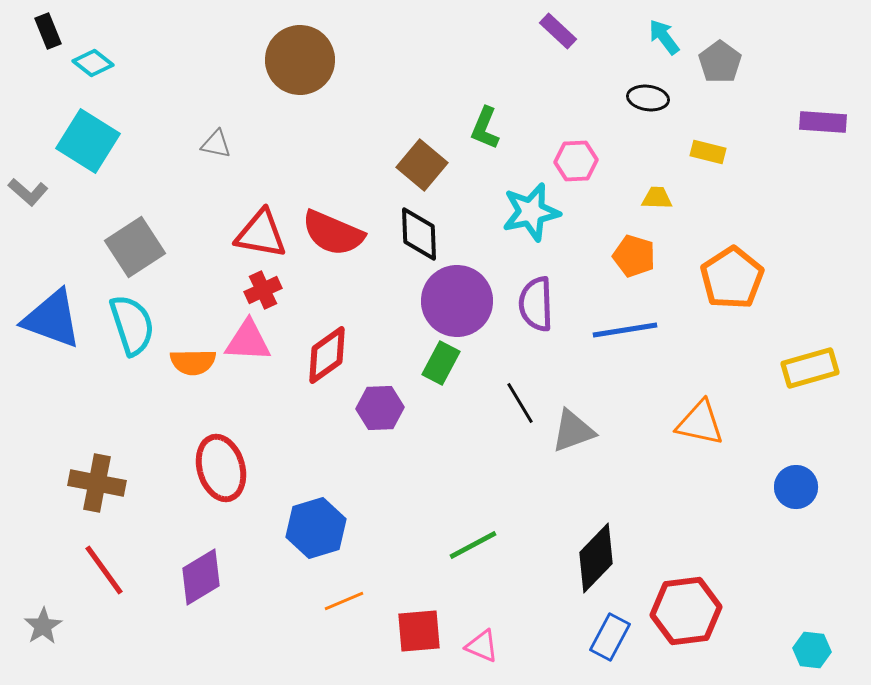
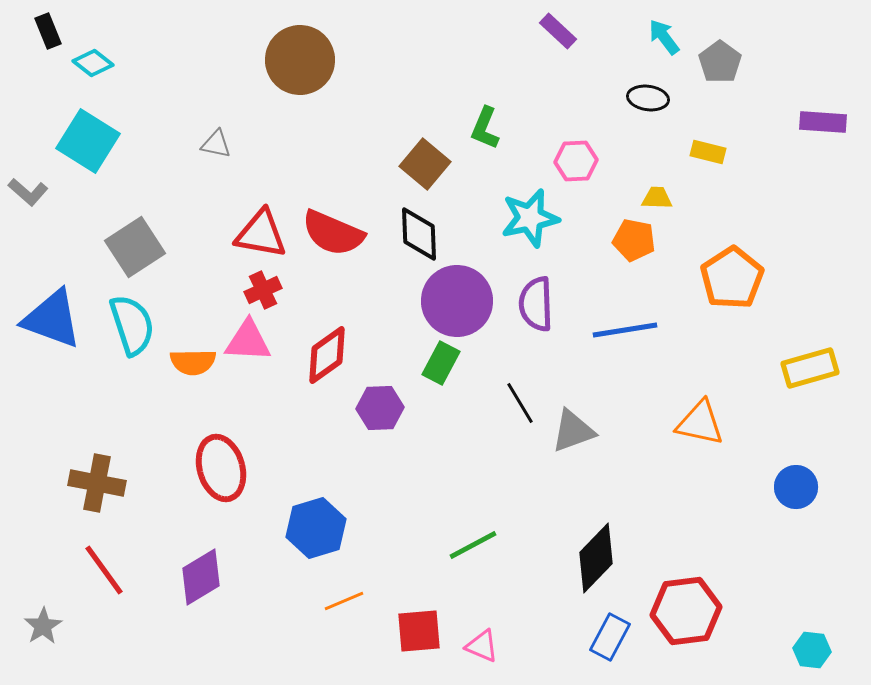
brown square at (422, 165): moved 3 px right, 1 px up
cyan star at (531, 212): moved 1 px left, 6 px down
orange pentagon at (634, 256): moved 16 px up; rotated 6 degrees counterclockwise
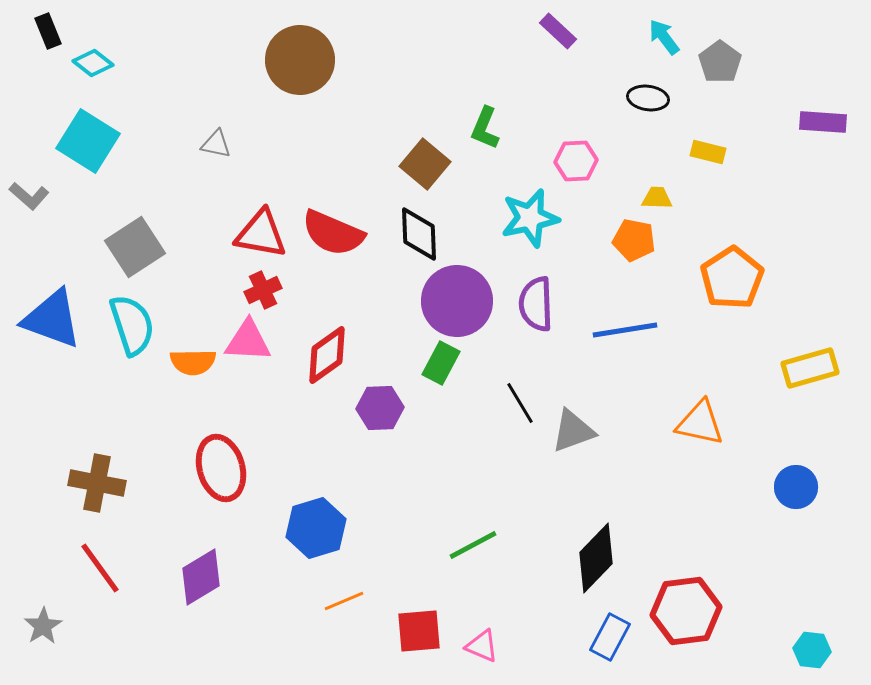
gray L-shape at (28, 192): moved 1 px right, 4 px down
red line at (104, 570): moved 4 px left, 2 px up
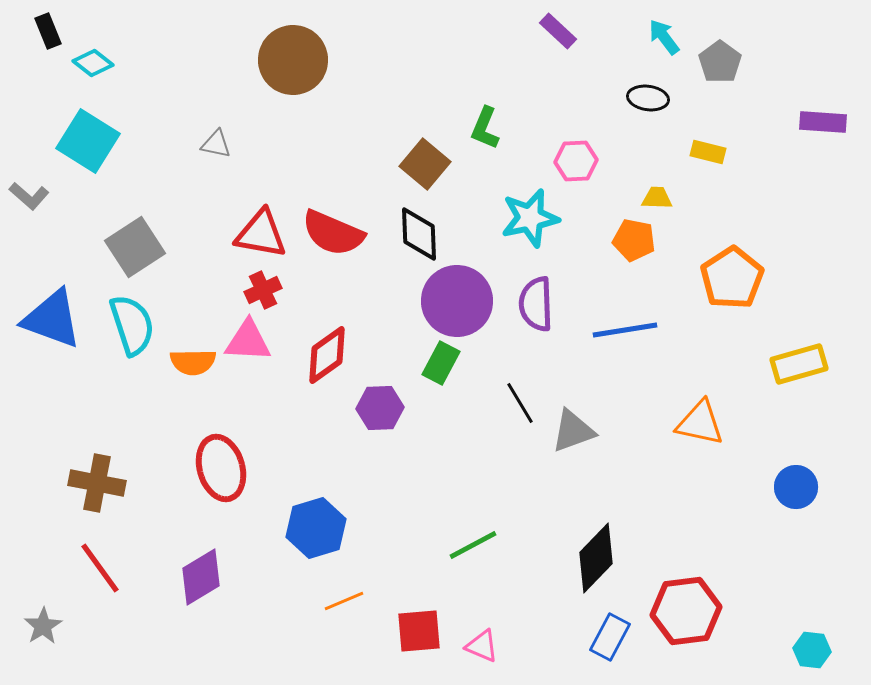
brown circle at (300, 60): moved 7 px left
yellow rectangle at (810, 368): moved 11 px left, 4 px up
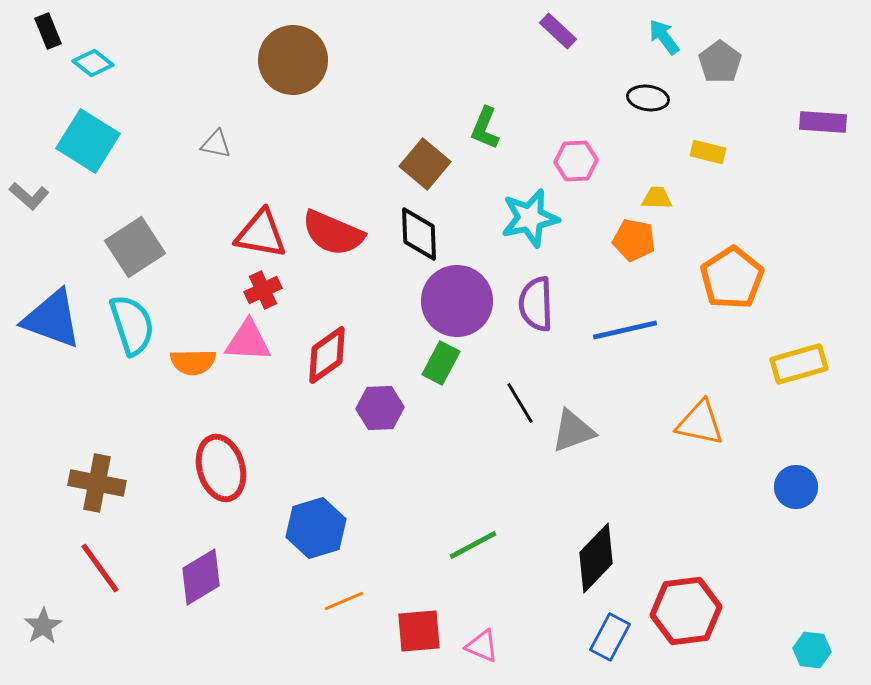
blue line at (625, 330): rotated 4 degrees counterclockwise
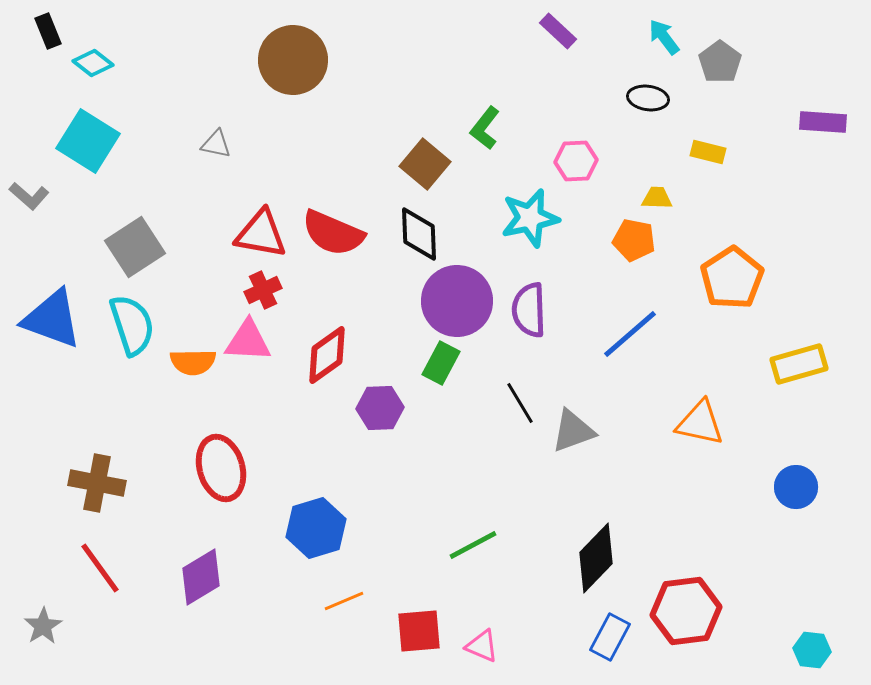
green L-shape at (485, 128): rotated 15 degrees clockwise
purple semicircle at (536, 304): moved 7 px left, 6 px down
blue line at (625, 330): moved 5 px right, 4 px down; rotated 28 degrees counterclockwise
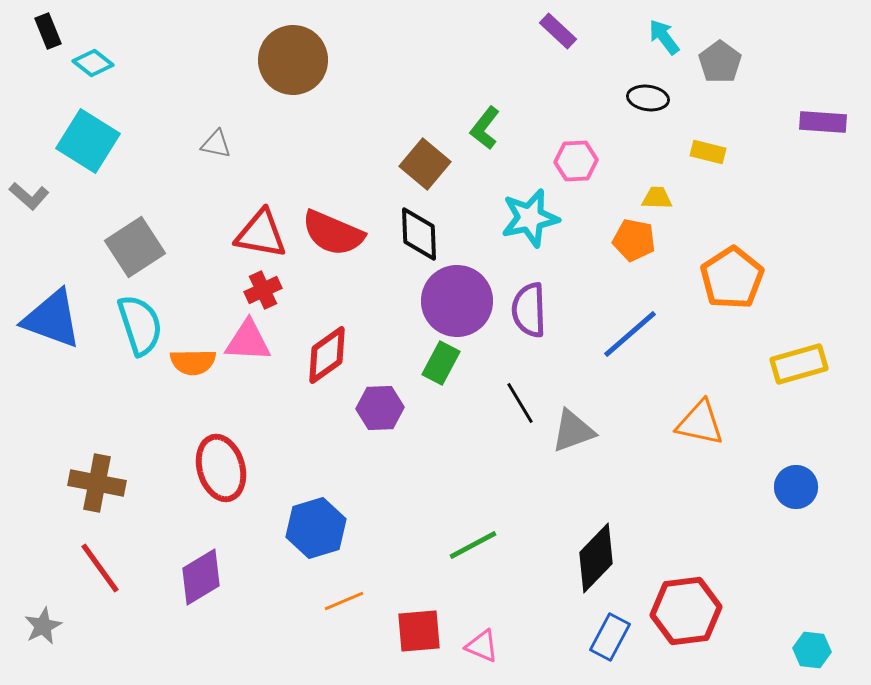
cyan semicircle at (132, 325): moved 8 px right
gray star at (43, 626): rotated 6 degrees clockwise
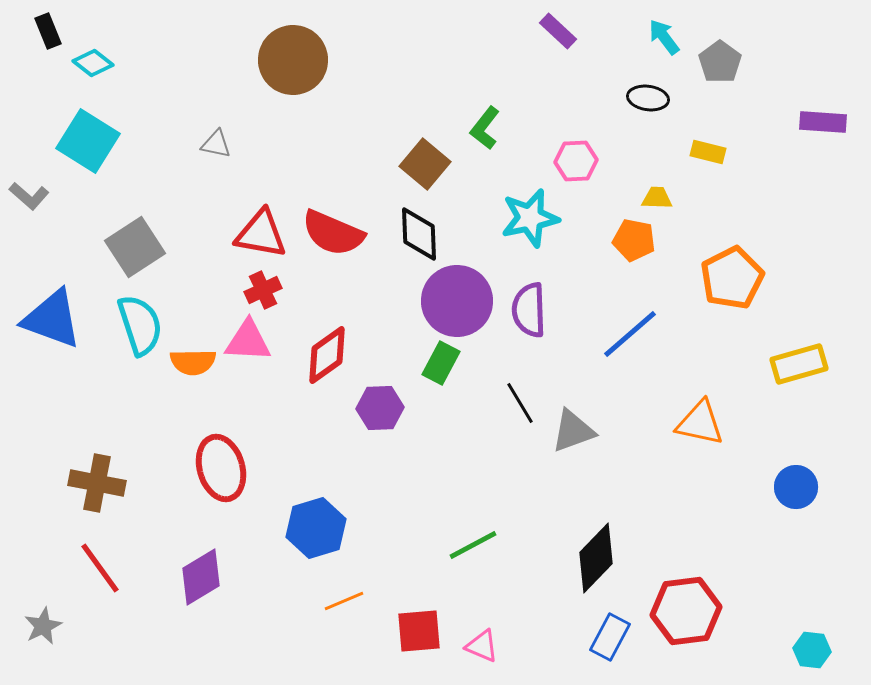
orange pentagon at (732, 278): rotated 6 degrees clockwise
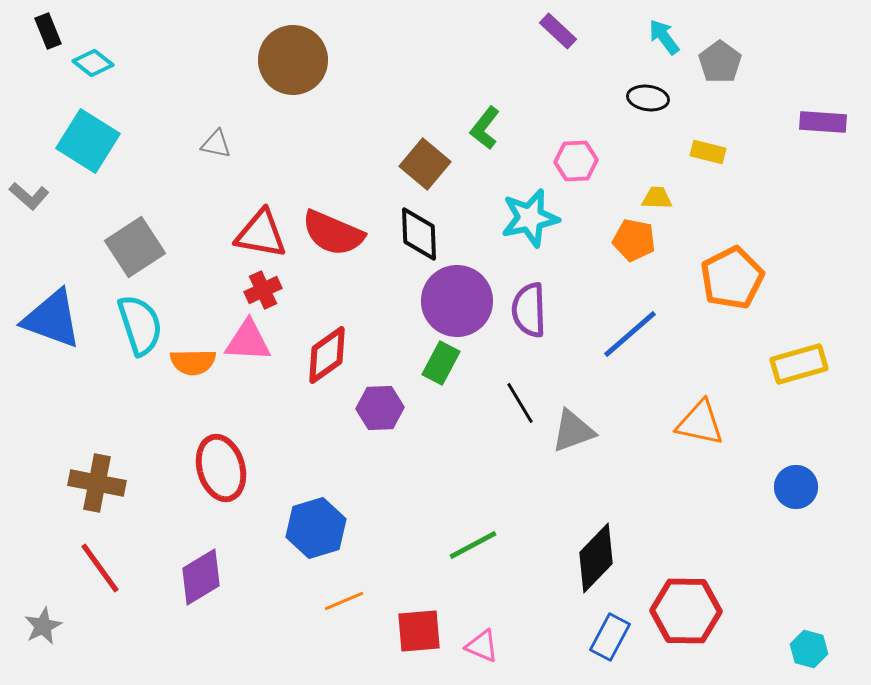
red hexagon at (686, 611): rotated 8 degrees clockwise
cyan hexagon at (812, 650): moved 3 px left, 1 px up; rotated 9 degrees clockwise
